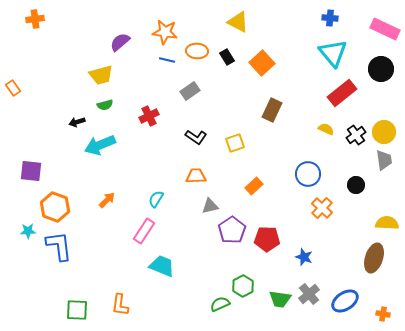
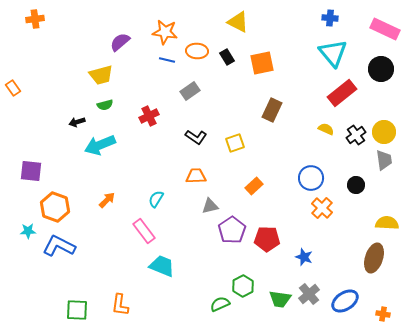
orange square at (262, 63): rotated 30 degrees clockwise
blue circle at (308, 174): moved 3 px right, 4 px down
pink rectangle at (144, 231): rotated 70 degrees counterclockwise
blue L-shape at (59, 246): rotated 56 degrees counterclockwise
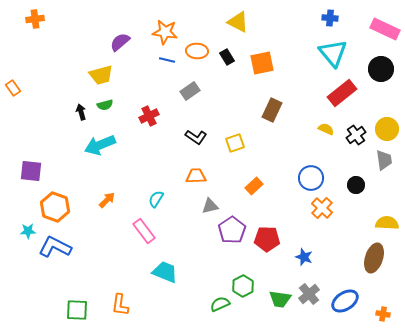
black arrow at (77, 122): moved 4 px right, 10 px up; rotated 91 degrees clockwise
yellow circle at (384, 132): moved 3 px right, 3 px up
blue L-shape at (59, 246): moved 4 px left, 1 px down
cyan trapezoid at (162, 266): moved 3 px right, 6 px down
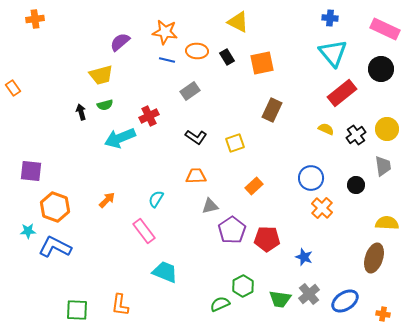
cyan arrow at (100, 145): moved 20 px right, 7 px up
gray trapezoid at (384, 160): moved 1 px left, 6 px down
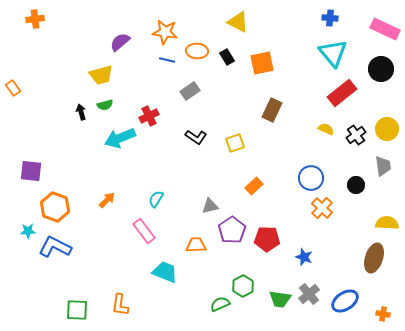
orange trapezoid at (196, 176): moved 69 px down
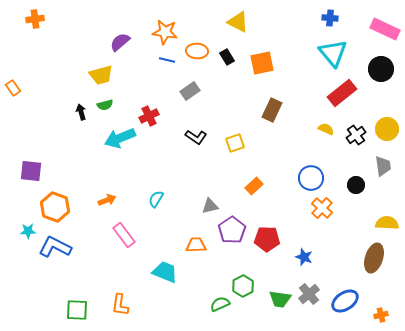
orange arrow at (107, 200): rotated 24 degrees clockwise
pink rectangle at (144, 231): moved 20 px left, 4 px down
orange cross at (383, 314): moved 2 px left, 1 px down; rotated 24 degrees counterclockwise
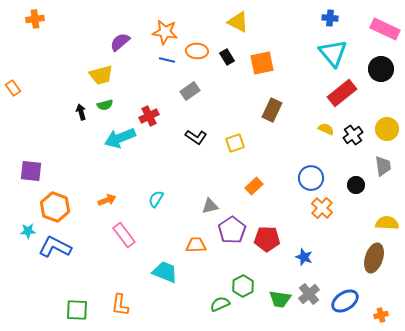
black cross at (356, 135): moved 3 px left
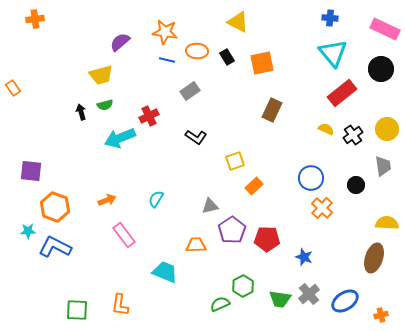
yellow square at (235, 143): moved 18 px down
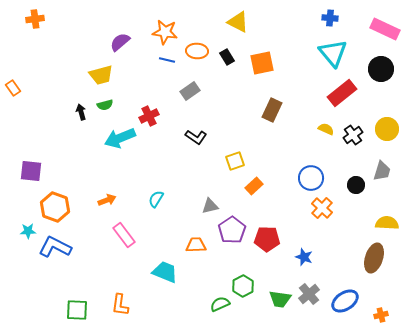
gray trapezoid at (383, 166): moved 1 px left, 5 px down; rotated 25 degrees clockwise
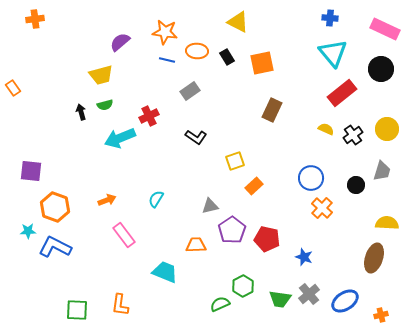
red pentagon at (267, 239): rotated 10 degrees clockwise
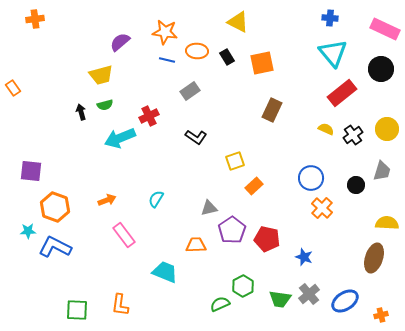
gray triangle at (210, 206): moved 1 px left, 2 px down
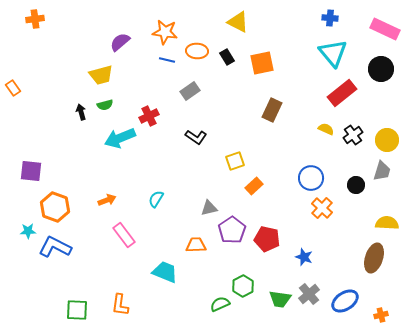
yellow circle at (387, 129): moved 11 px down
